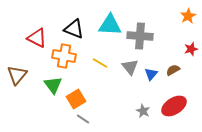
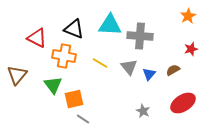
gray triangle: moved 1 px left
blue triangle: moved 2 px left
orange square: moved 2 px left; rotated 18 degrees clockwise
red ellipse: moved 9 px right, 3 px up
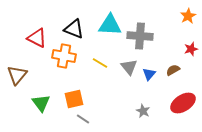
green triangle: moved 12 px left, 18 px down
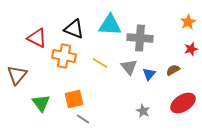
orange star: moved 6 px down
gray cross: moved 2 px down
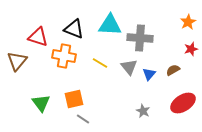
red triangle: moved 1 px right, 1 px up; rotated 10 degrees counterclockwise
brown triangle: moved 14 px up
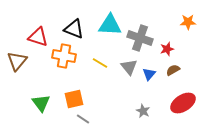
orange star: rotated 28 degrees clockwise
gray cross: rotated 15 degrees clockwise
red star: moved 24 px left
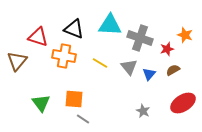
orange star: moved 3 px left, 13 px down; rotated 21 degrees clockwise
orange square: rotated 18 degrees clockwise
